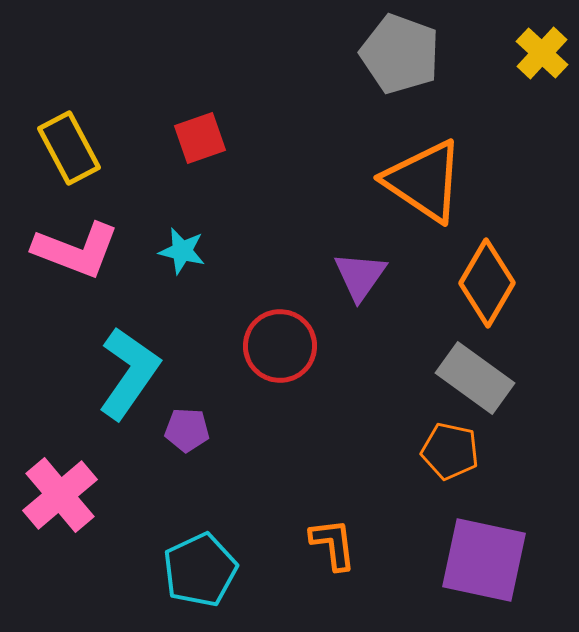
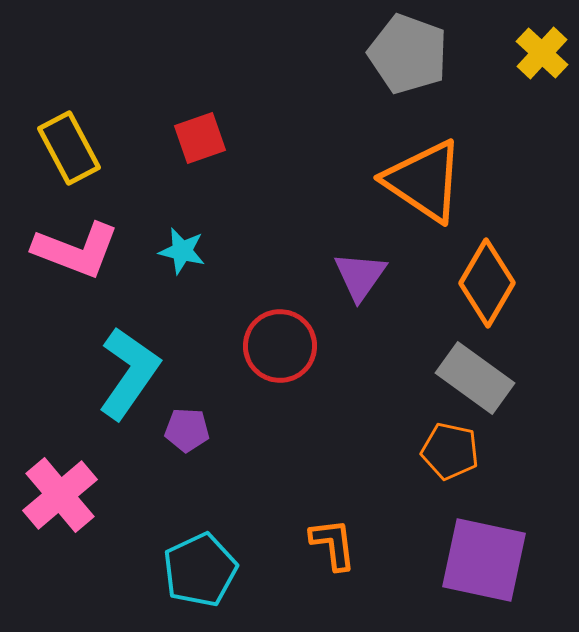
gray pentagon: moved 8 px right
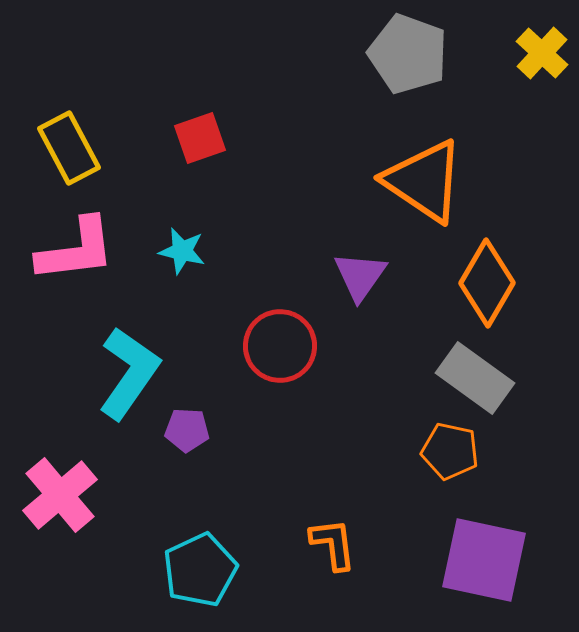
pink L-shape: rotated 28 degrees counterclockwise
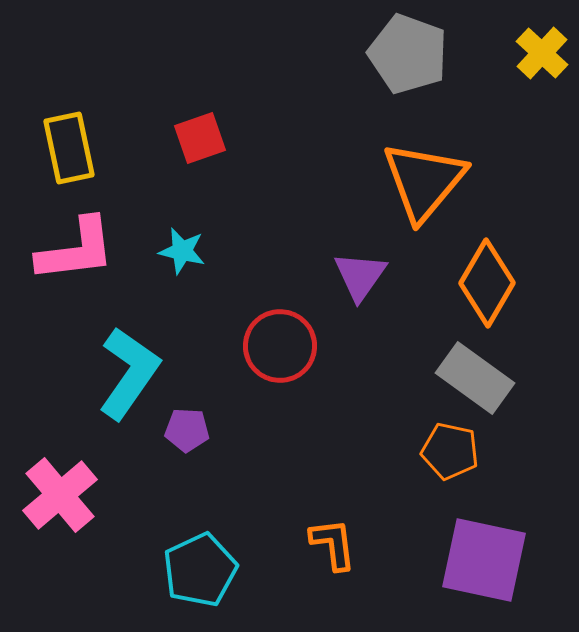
yellow rectangle: rotated 16 degrees clockwise
orange triangle: rotated 36 degrees clockwise
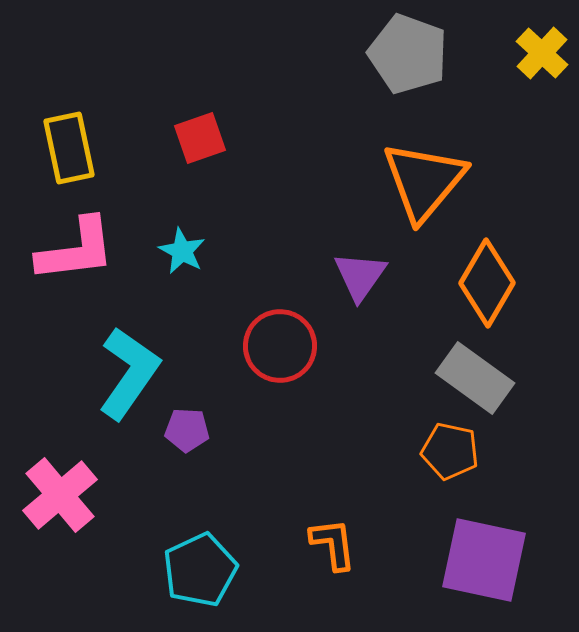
cyan star: rotated 15 degrees clockwise
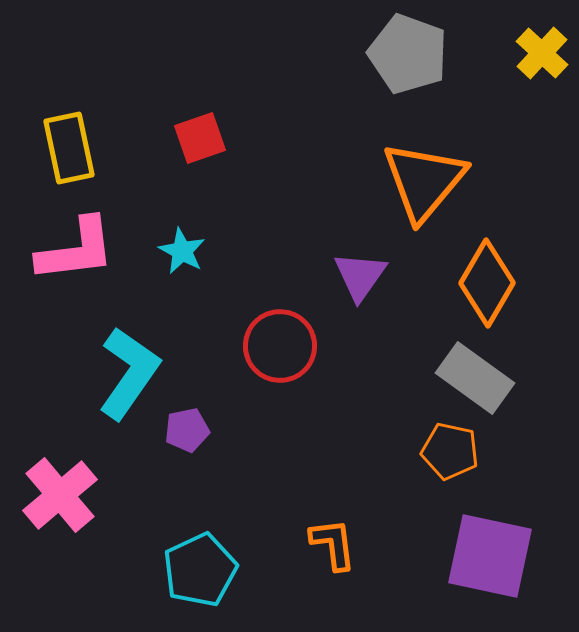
purple pentagon: rotated 15 degrees counterclockwise
purple square: moved 6 px right, 4 px up
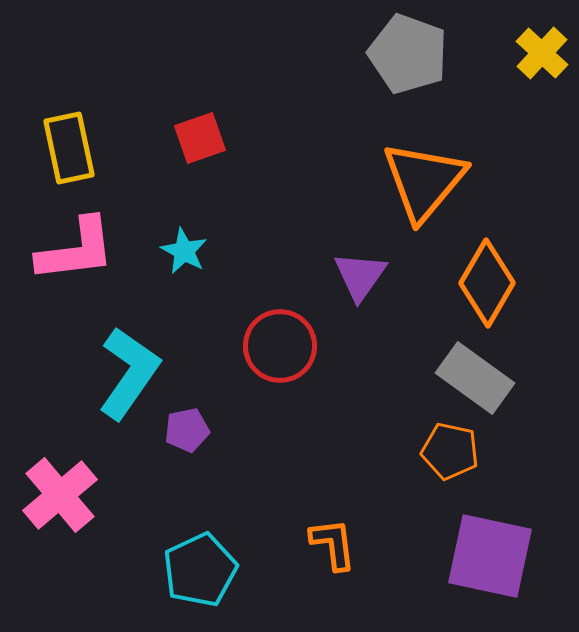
cyan star: moved 2 px right
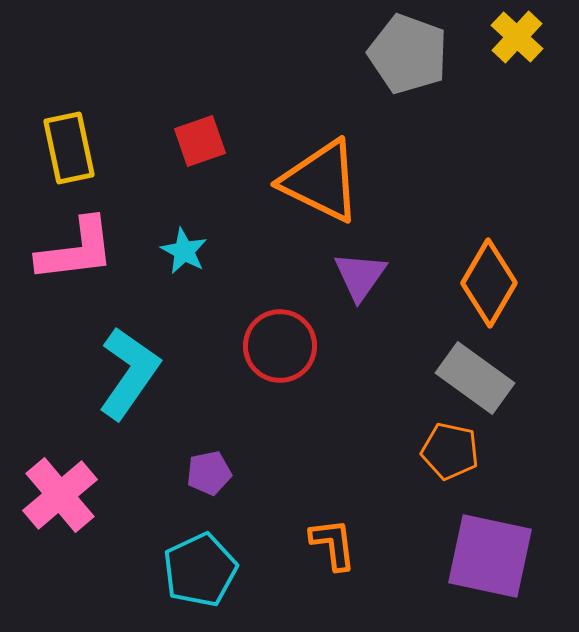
yellow cross: moved 25 px left, 16 px up
red square: moved 3 px down
orange triangle: moved 103 px left; rotated 44 degrees counterclockwise
orange diamond: moved 2 px right
purple pentagon: moved 22 px right, 43 px down
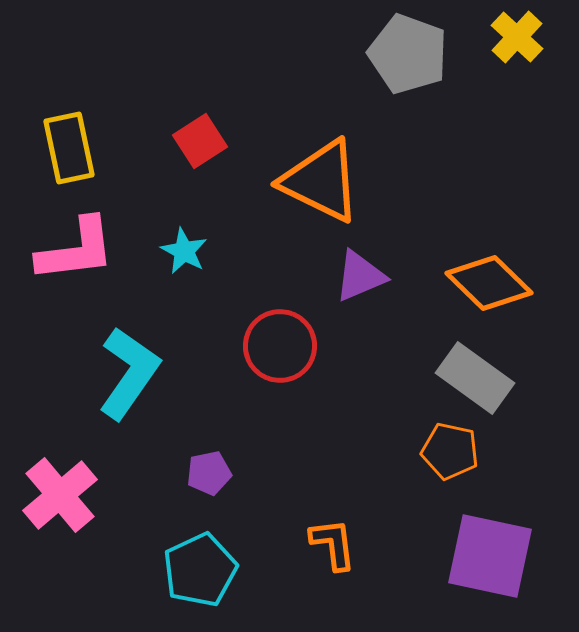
red square: rotated 14 degrees counterclockwise
purple triangle: rotated 32 degrees clockwise
orange diamond: rotated 76 degrees counterclockwise
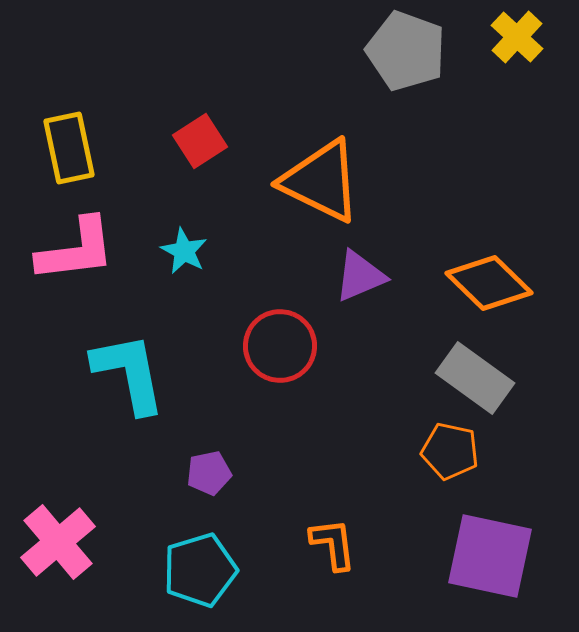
gray pentagon: moved 2 px left, 3 px up
cyan L-shape: rotated 46 degrees counterclockwise
pink cross: moved 2 px left, 47 px down
cyan pentagon: rotated 8 degrees clockwise
